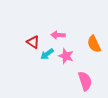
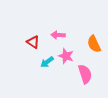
cyan arrow: moved 8 px down
pink semicircle: moved 7 px up
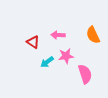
orange semicircle: moved 1 px left, 9 px up
pink star: rotated 28 degrees counterclockwise
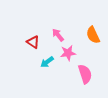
pink arrow: rotated 48 degrees clockwise
pink star: moved 2 px right, 3 px up
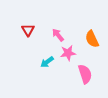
orange semicircle: moved 1 px left, 4 px down
red triangle: moved 5 px left, 12 px up; rotated 24 degrees clockwise
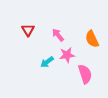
pink star: moved 1 px left, 2 px down
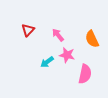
red triangle: rotated 16 degrees clockwise
pink star: rotated 21 degrees clockwise
pink semicircle: rotated 30 degrees clockwise
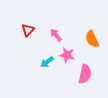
pink arrow: moved 2 px left
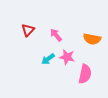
orange semicircle: rotated 54 degrees counterclockwise
pink star: moved 2 px down
cyan arrow: moved 1 px right, 3 px up
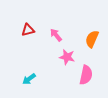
red triangle: rotated 32 degrees clockwise
orange semicircle: rotated 102 degrees clockwise
cyan arrow: moved 19 px left, 20 px down
pink semicircle: moved 1 px right, 1 px down
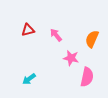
pink star: moved 4 px right, 1 px down
pink semicircle: moved 1 px right, 2 px down
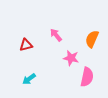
red triangle: moved 2 px left, 15 px down
